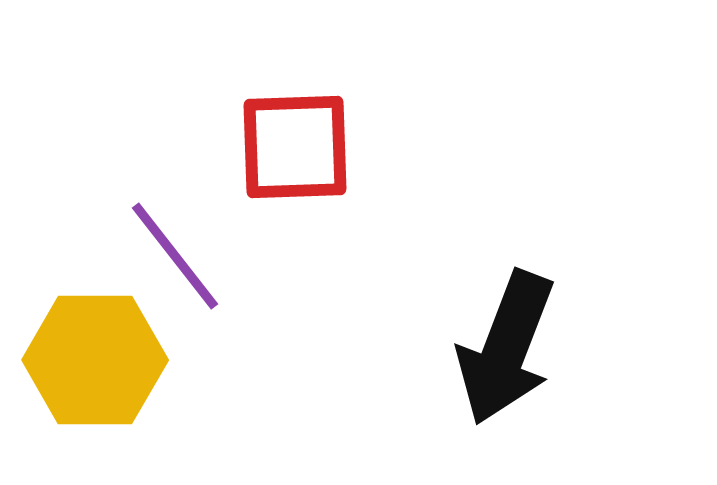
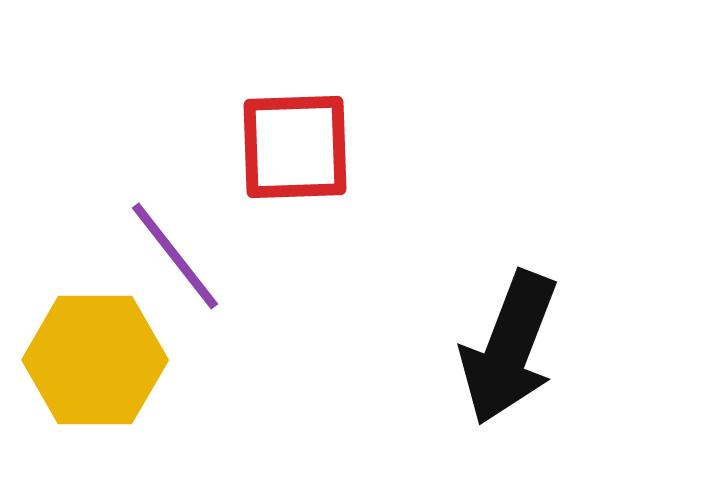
black arrow: moved 3 px right
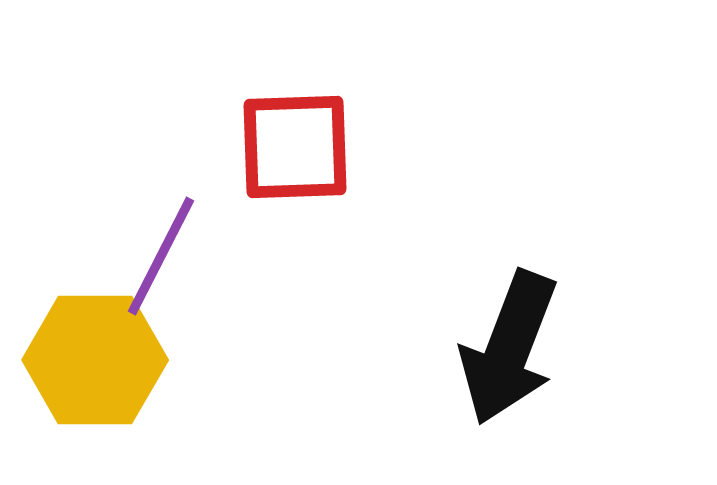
purple line: moved 14 px left; rotated 65 degrees clockwise
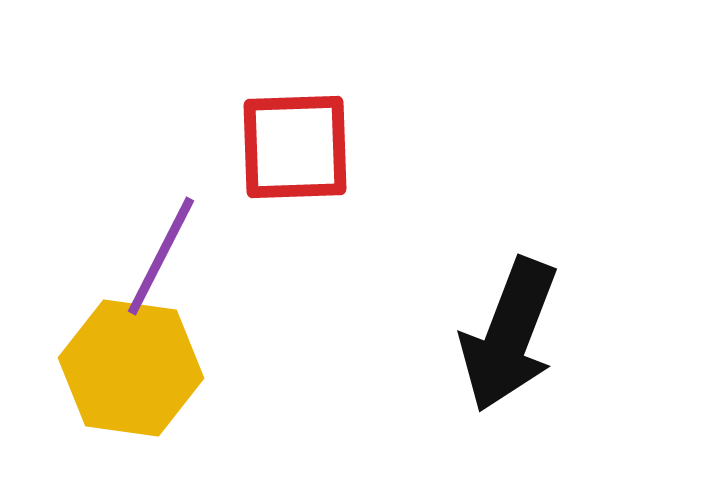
black arrow: moved 13 px up
yellow hexagon: moved 36 px right, 8 px down; rotated 8 degrees clockwise
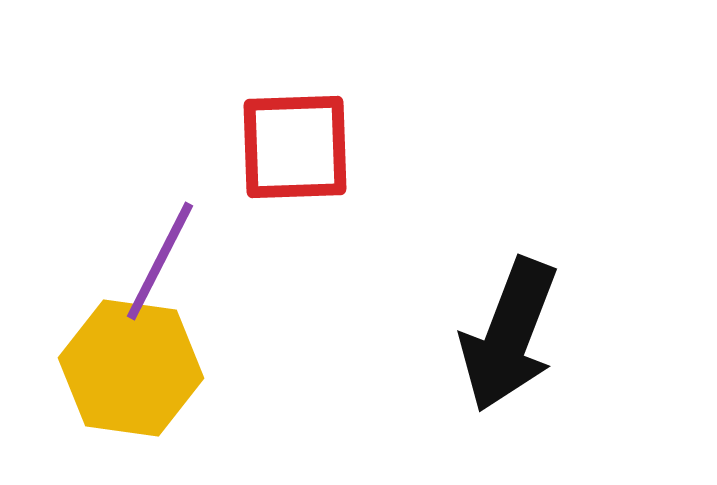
purple line: moved 1 px left, 5 px down
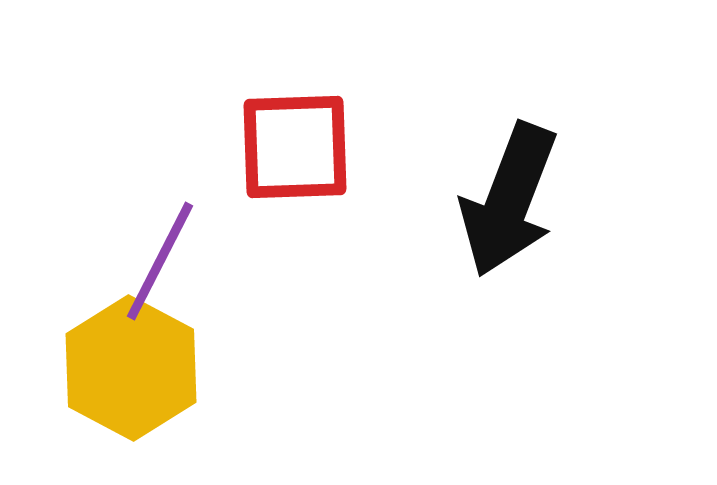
black arrow: moved 135 px up
yellow hexagon: rotated 20 degrees clockwise
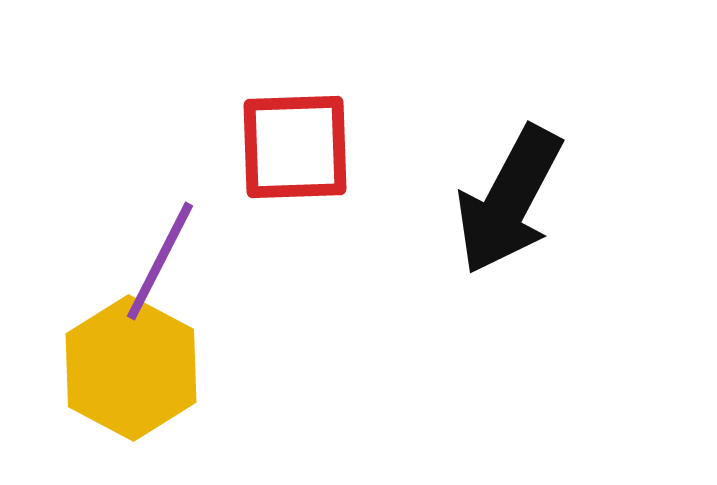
black arrow: rotated 7 degrees clockwise
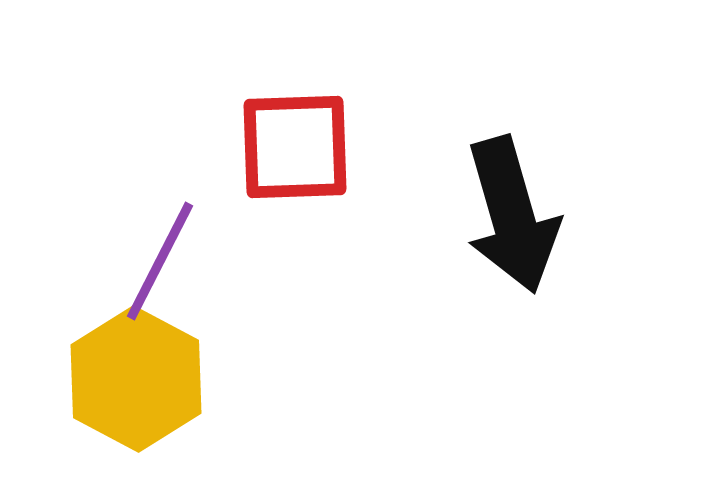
black arrow: moved 3 px right, 15 px down; rotated 44 degrees counterclockwise
yellow hexagon: moved 5 px right, 11 px down
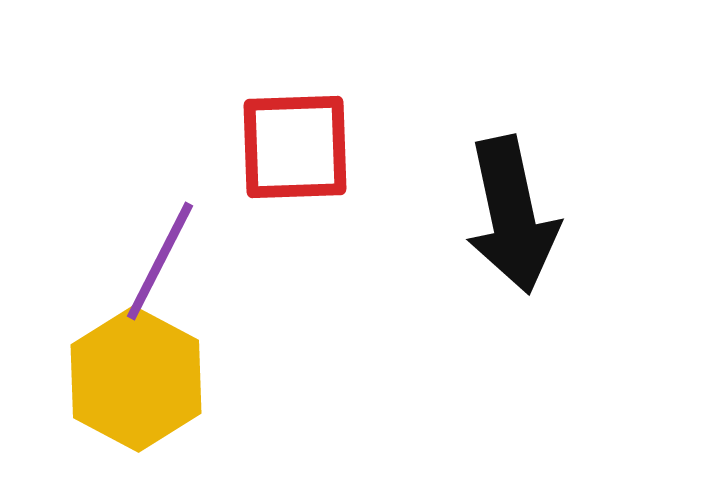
black arrow: rotated 4 degrees clockwise
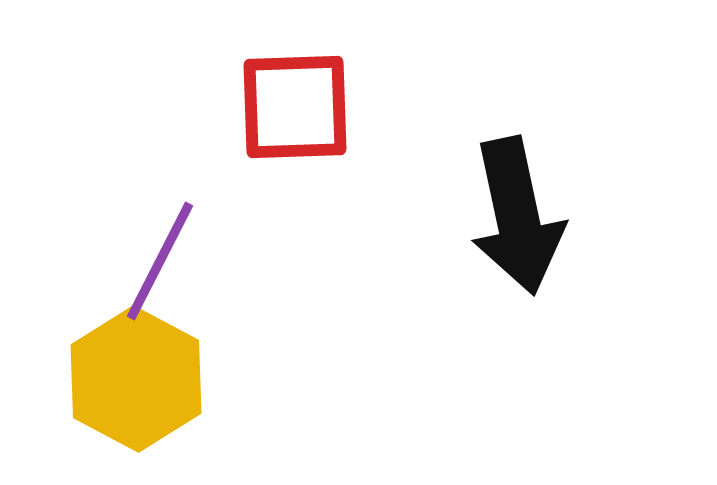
red square: moved 40 px up
black arrow: moved 5 px right, 1 px down
